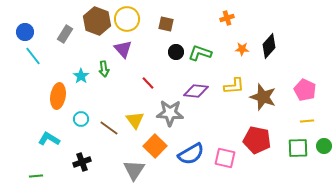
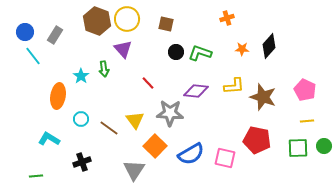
gray rectangle: moved 10 px left, 1 px down
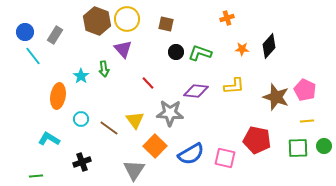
brown star: moved 13 px right
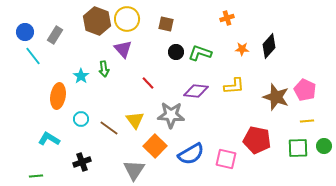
gray star: moved 1 px right, 2 px down
pink square: moved 1 px right, 1 px down
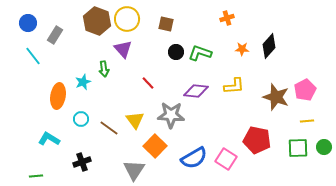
blue circle: moved 3 px right, 9 px up
cyan star: moved 2 px right, 6 px down; rotated 14 degrees clockwise
pink pentagon: rotated 20 degrees clockwise
green circle: moved 1 px down
blue semicircle: moved 3 px right, 4 px down
pink square: rotated 20 degrees clockwise
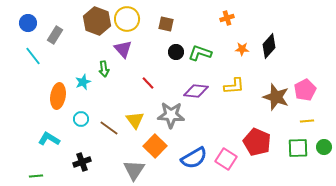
red pentagon: moved 2 px down; rotated 12 degrees clockwise
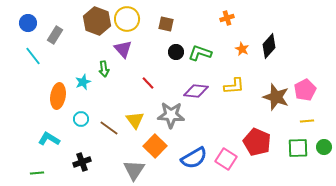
orange star: rotated 24 degrees clockwise
green line: moved 1 px right, 3 px up
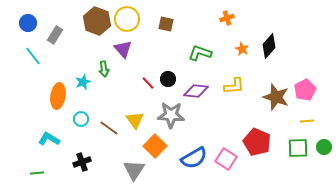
black circle: moved 8 px left, 27 px down
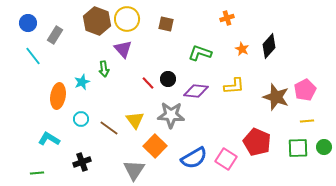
cyan star: moved 1 px left
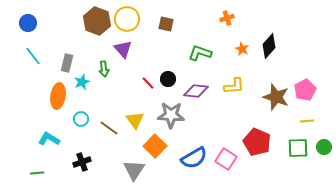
gray rectangle: moved 12 px right, 28 px down; rotated 18 degrees counterclockwise
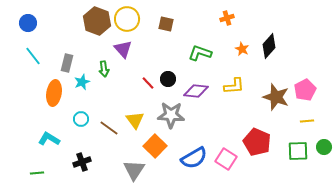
orange ellipse: moved 4 px left, 3 px up
green square: moved 3 px down
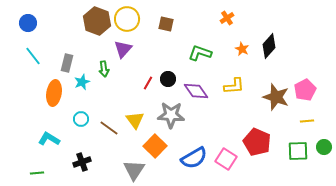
orange cross: rotated 16 degrees counterclockwise
purple triangle: rotated 24 degrees clockwise
red line: rotated 72 degrees clockwise
purple diamond: rotated 50 degrees clockwise
